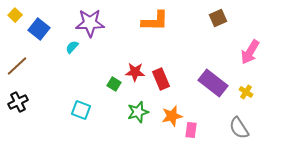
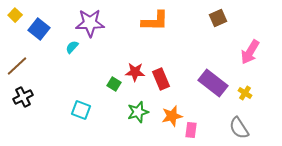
yellow cross: moved 1 px left, 1 px down
black cross: moved 5 px right, 5 px up
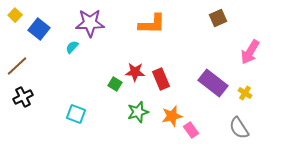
orange L-shape: moved 3 px left, 3 px down
green square: moved 1 px right
cyan square: moved 5 px left, 4 px down
pink rectangle: rotated 42 degrees counterclockwise
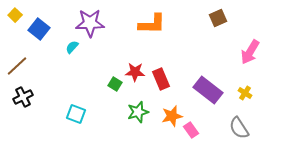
purple rectangle: moved 5 px left, 7 px down
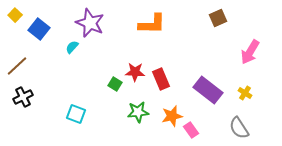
purple star: rotated 24 degrees clockwise
green star: rotated 10 degrees clockwise
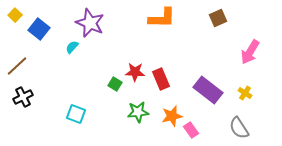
orange L-shape: moved 10 px right, 6 px up
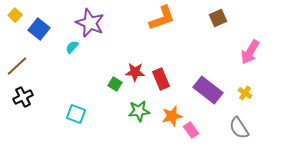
orange L-shape: rotated 20 degrees counterclockwise
green star: moved 1 px right, 1 px up
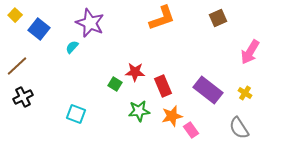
red rectangle: moved 2 px right, 7 px down
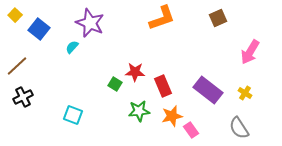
cyan square: moved 3 px left, 1 px down
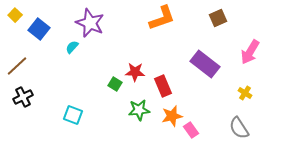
purple rectangle: moved 3 px left, 26 px up
green star: moved 1 px up
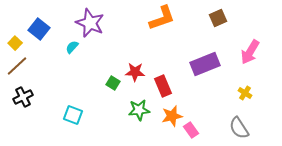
yellow square: moved 28 px down
purple rectangle: rotated 60 degrees counterclockwise
green square: moved 2 px left, 1 px up
